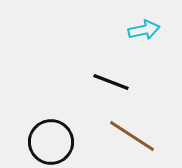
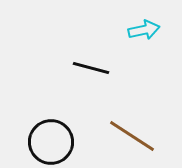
black line: moved 20 px left, 14 px up; rotated 6 degrees counterclockwise
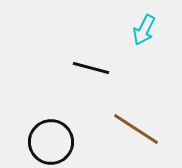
cyan arrow: rotated 128 degrees clockwise
brown line: moved 4 px right, 7 px up
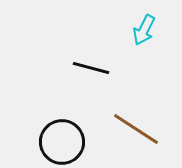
black circle: moved 11 px right
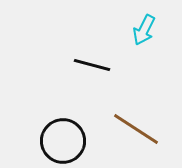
black line: moved 1 px right, 3 px up
black circle: moved 1 px right, 1 px up
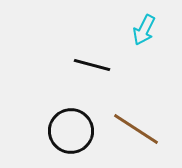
black circle: moved 8 px right, 10 px up
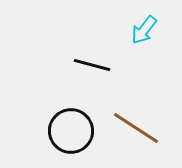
cyan arrow: rotated 12 degrees clockwise
brown line: moved 1 px up
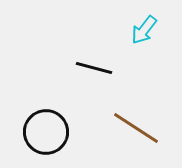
black line: moved 2 px right, 3 px down
black circle: moved 25 px left, 1 px down
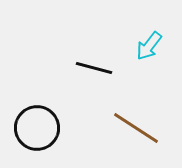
cyan arrow: moved 5 px right, 16 px down
black circle: moved 9 px left, 4 px up
